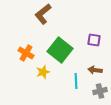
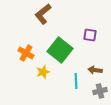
purple square: moved 4 px left, 5 px up
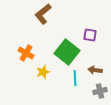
green square: moved 7 px right, 2 px down
cyan line: moved 1 px left, 3 px up
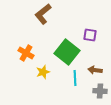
gray cross: rotated 16 degrees clockwise
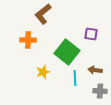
purple square: moved 1 px right, 1 px up
orange cross: moved 2 px right, 13 px up; rotated 28 degrees counterclockwise
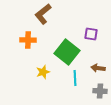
brown arrow: moved 3 px right, 2 px up
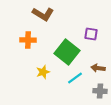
brown L-shape: rotated 110 degrees counterclockwise
cyan line: rotated 56 degrees clockwise
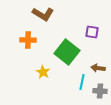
purple square: moved 1 px right, 2 px up
yellow star: rotated 24 degrees counterclockwise
cyan line: moved 7 px right, 4 px down; rotated 42 degrees counterclockwise
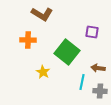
brown L-shape: moved 1 px left
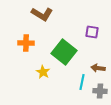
orange cross: moved 2 px left, 3 px down
green square: moved 3 px left
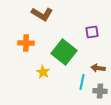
purple square: rotated 16 degrees counterclockwise
